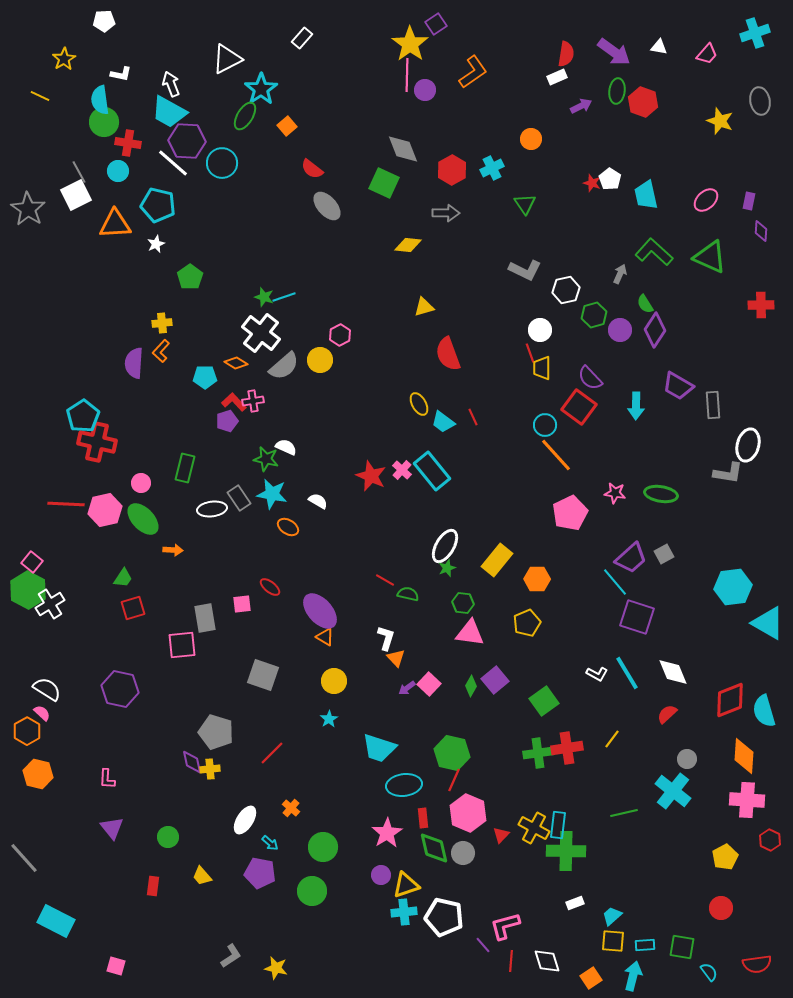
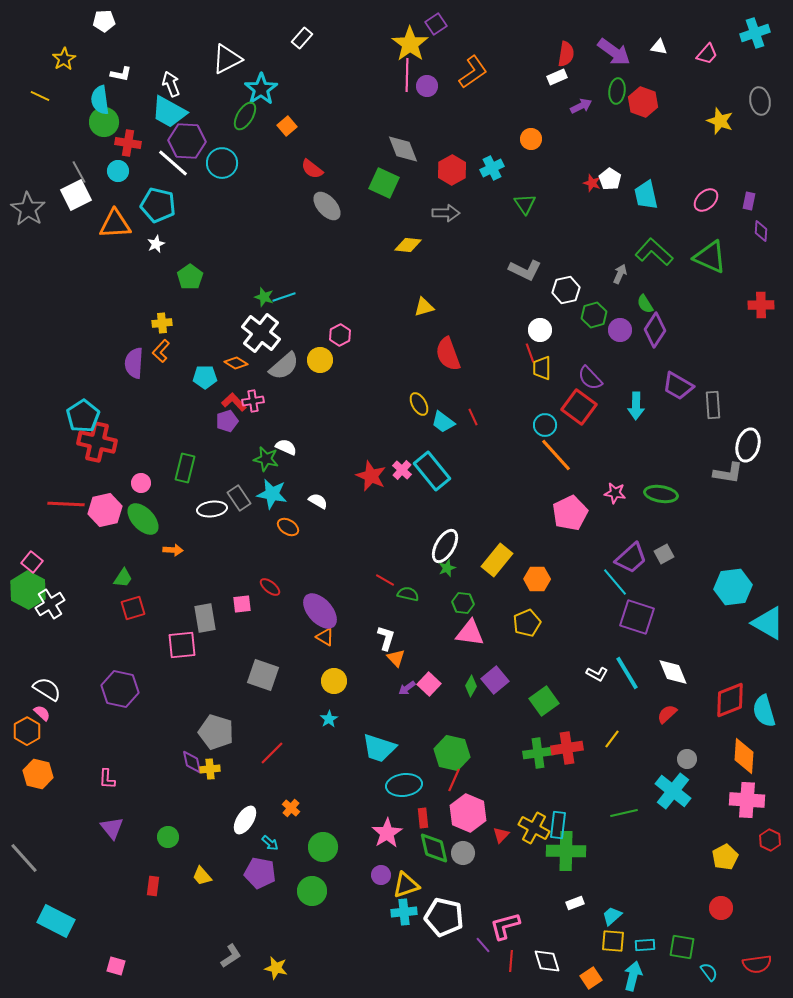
purple circle at (425, 90): moved 2 px right, 4 px up
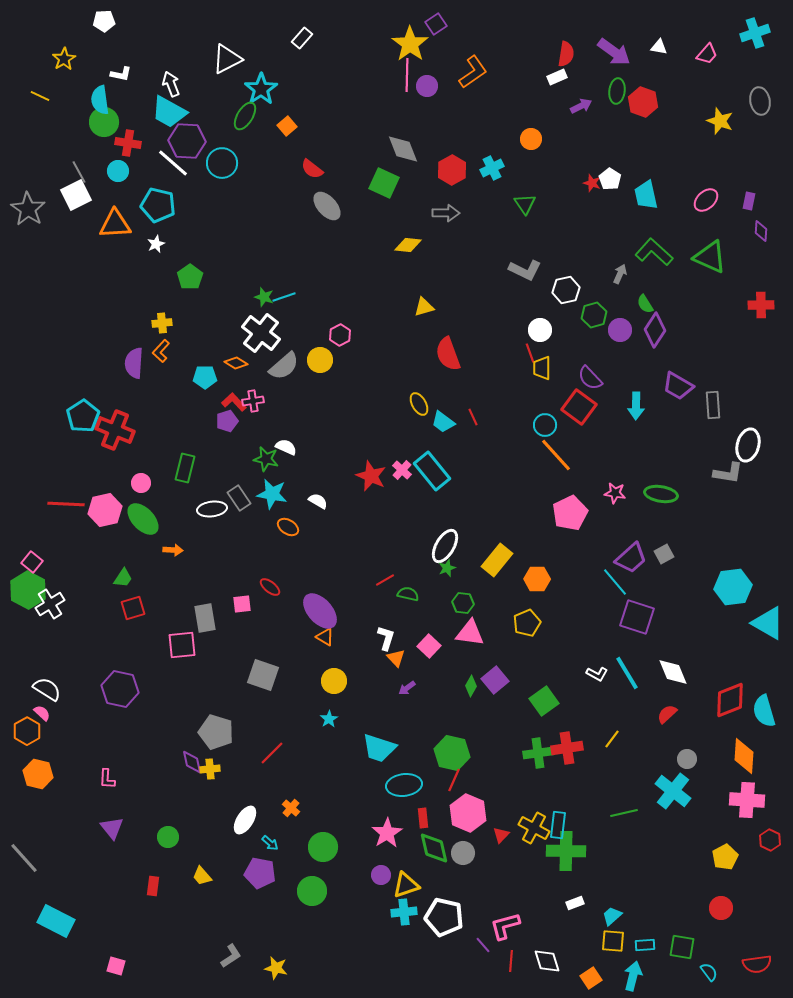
red cross at (97, 442): moved 18 px right, 12 px up; rotated 9 degrees clockwise
red line at (385, 580): rotated 60 degrees counterclockwise
pink square at (429, 684): moved 38 px up
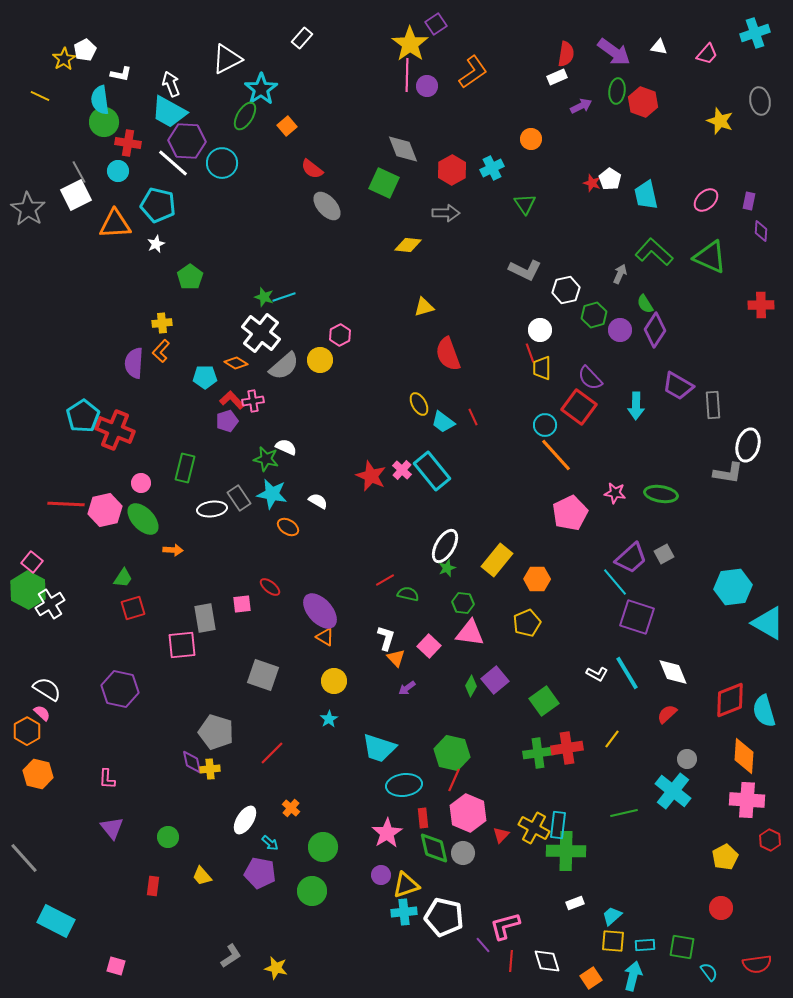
white pentagon at (104, 21): moved 19 px left, 29 px down; rotated 25 degrees counterclockwise
red L-shape at (234, 402): moved 2 px left, 2 px up
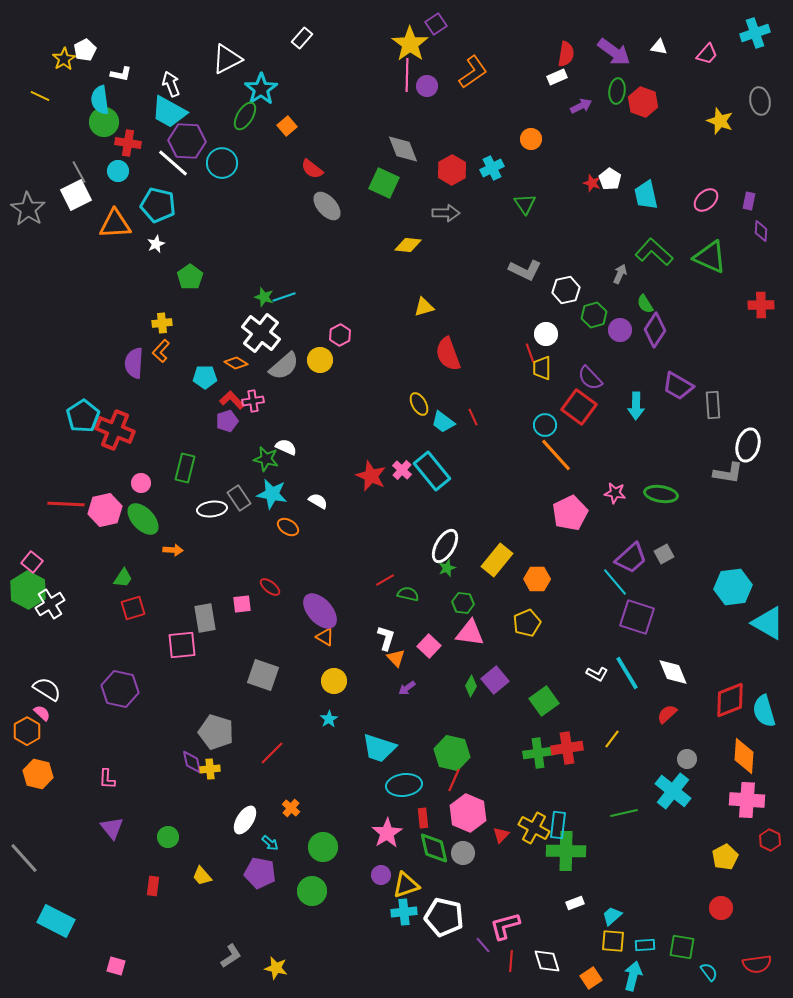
white circle at (540, 330): moved 6 px right, 4 px down
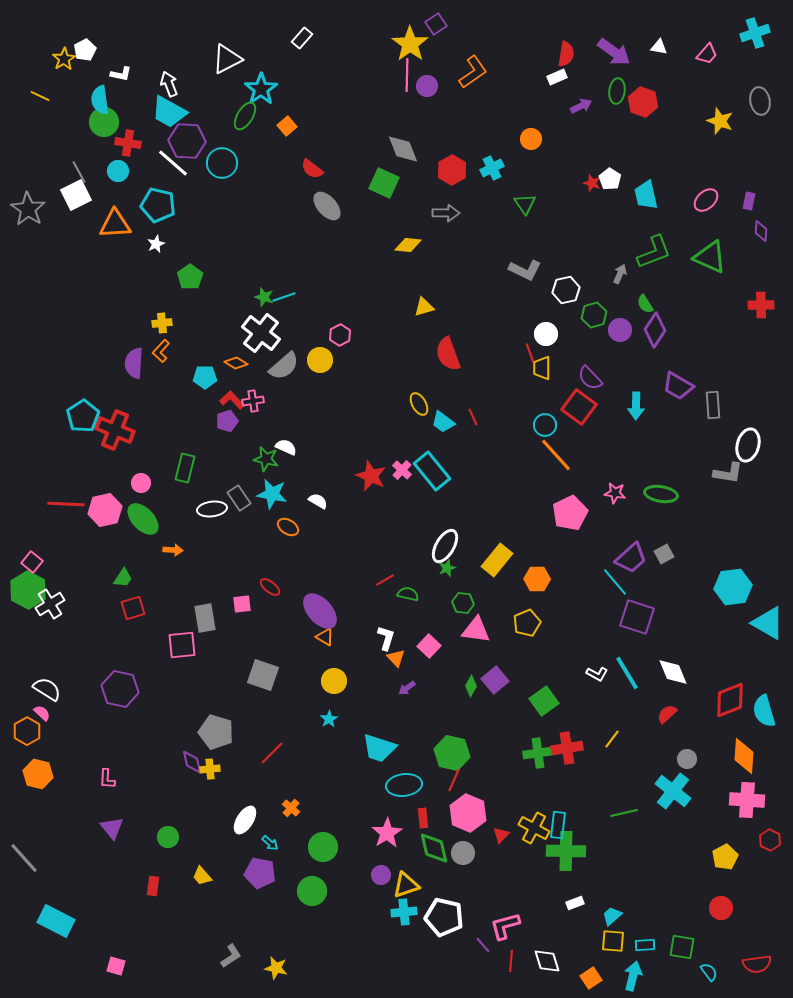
white arrow at (171, 84): moved 2 px left
green L-shape at (654, 252): rotated 117 degrees clockwise
pink triangle at (470, 633): moved 6 px right, 3 px up
